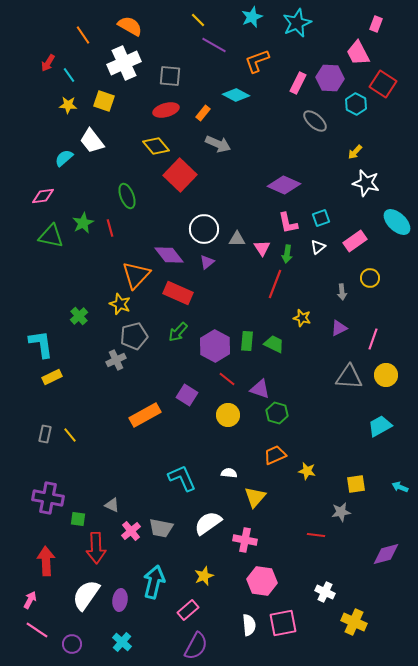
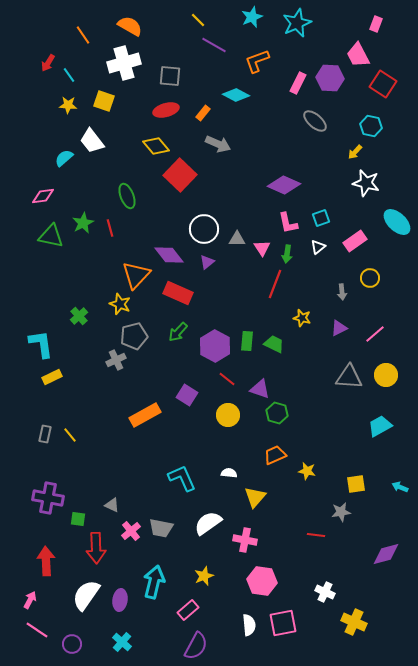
pink trapezoid at (358, 53): moved 2 px down
white cross at (124, 63): rotated 8 degrees clockwise
cyan hexagon at (356, 104): moved 15 px right, 22 px down; rotated 15 degrees counterclockwise
pink line at (373, 339): moved 2 px right, 5 px up; rotated 30 degrees clockwise
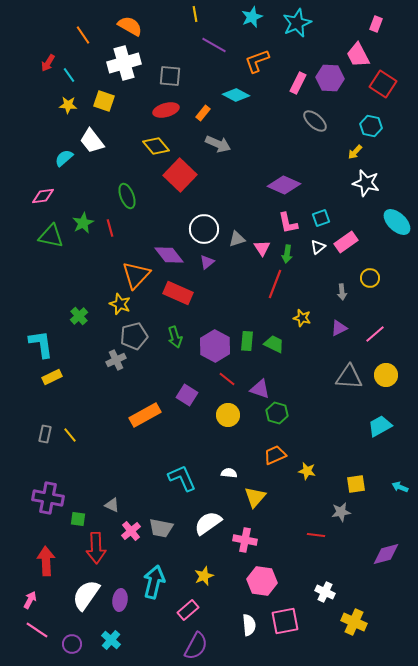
yellow line at (198, 20): moved 3 px left, 6 px up; rotated 35 degrees clockwise
gray triangle at (237, 239): rotated 18 degrees counterclockwise
pink rectangle at (355, 241): moved 9 px left, 1 px down
green arrow at (178, 332): moved 3 px left, 5 px down; rotated 60 degrees counterclockwise
pink square at (283, 623): moved 2 px right, 2 px up
cyan cross at (122, 642): moved 11 px left, 2 px up
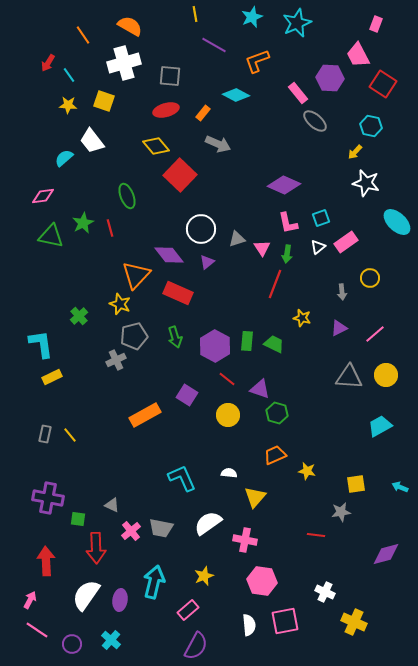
pink rectangle at (298, 83): moved 10 px down; rotated 65 degrees counterclockwise
white circle at (204, 229): moved 3 px left
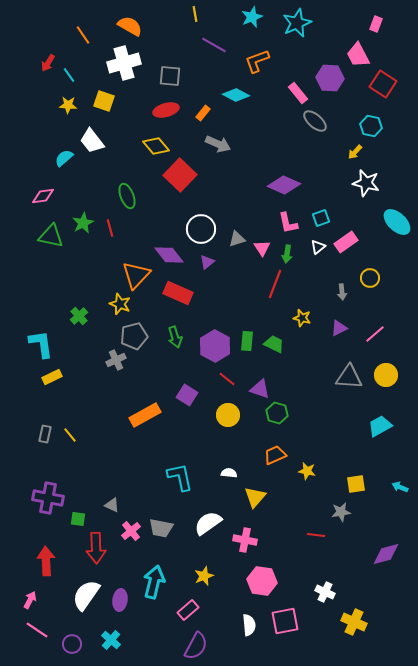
cyan L-shape at (182, 478): moved 2 px left, 1 px up; rotated 12 degrees clockwise
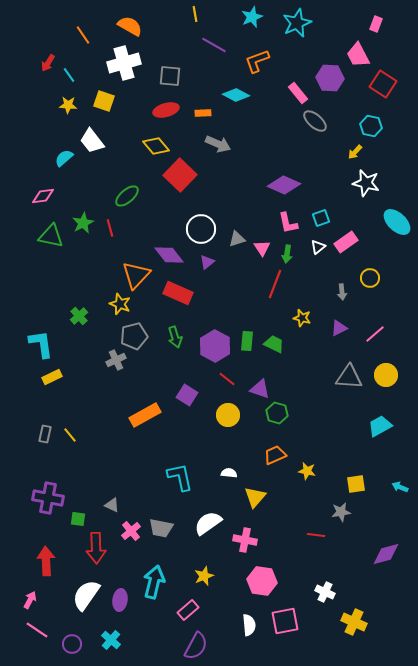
orange rectangle at (203, 113): rotated 49 degrees clockwise
green ellipse at (127, 196): rotated 70 degrees clockwise
